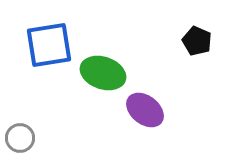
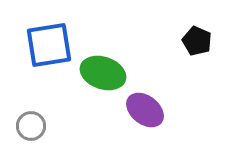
gray circle: moved 11 px right, 12 px up
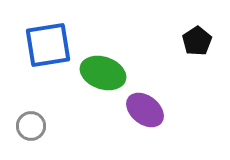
black pentagon: rotated 16 degrees clockwise
blue square: moved 1 px left
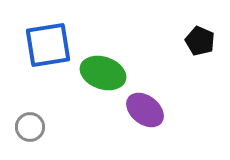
black pentagon: moved 3 px right; rotated 16 degrees counterclockwise
gray circle: moved 1 px left, 1 px down
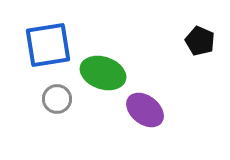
gray circle: moved 27 px right, 28 px up
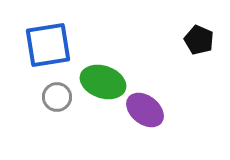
black pentagon: moved 1 px left, 1 px up
green ellipse: moved 9 px down
gray circle: moved 2 px up
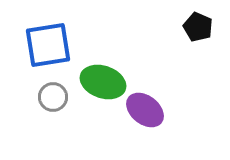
black pentagon: moved 1 px left, 13 px up
gray circle: moved 4 px left
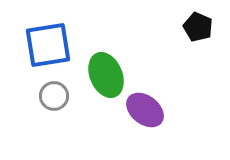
green ellipse: moved 3 px right, 7 px up; rotated 48 degrees clockwise
gray circle: moved 1 px right, 1 px up
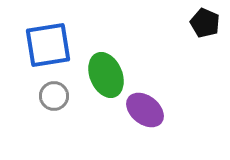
black pentagon: moved 7 px right, 4 px up
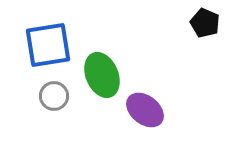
green ellipse: moved 4 px left
